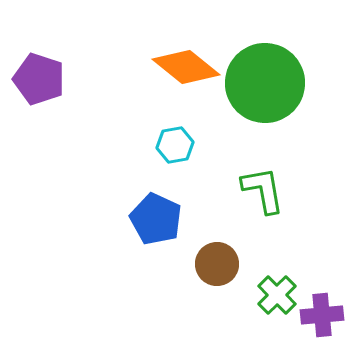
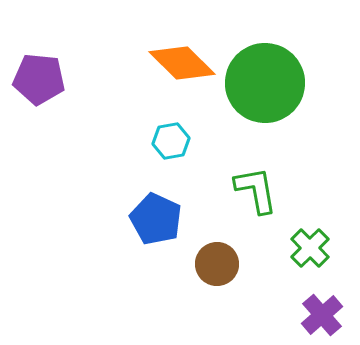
orange diamond: moved 4 px left, 4 px up; rotated 6 degrees clockwise
purple pentagon: rotated 12 degrees counterclockwise
cyan hexagon: moved 4 px left, 4 px up
green L-shape: moved 7 px left
green cross: moved 33 px right, 47 px up
purple cross: rotated 36 degrees counterclockwise
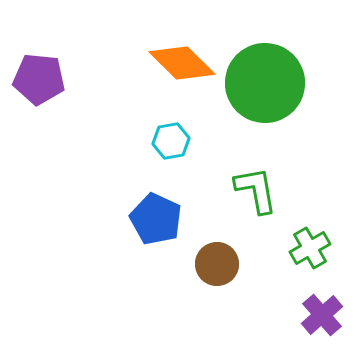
green cross: rotated 15 degrees clockwise
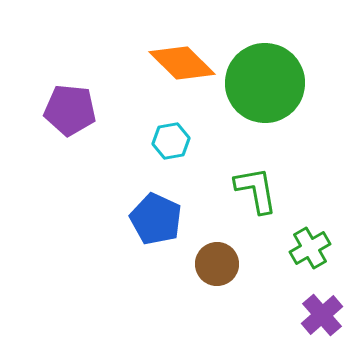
purple pentagon: moved 31 px right, 31 px down
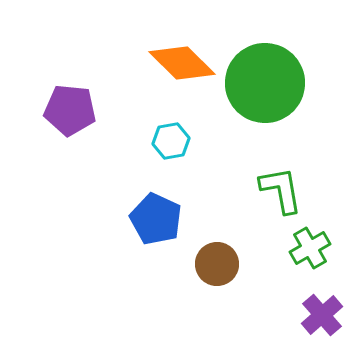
green L-shape: moved 25 px right
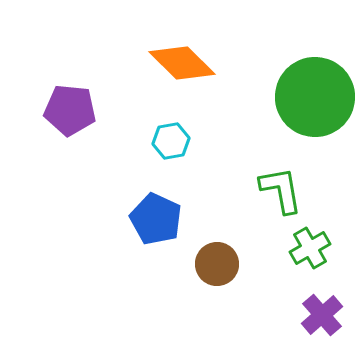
green circle: moved 50 px right, 14 px down
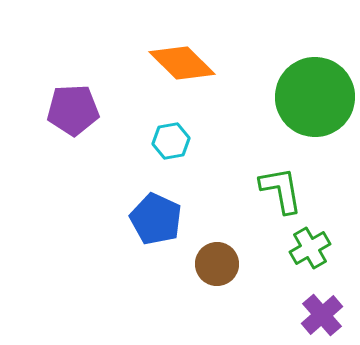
purple pentagon: moved 3 px right; rotated 9 degrees counterclockwise
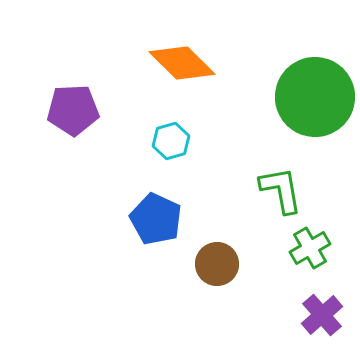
cyan hexagon: rotated 6 degrees counterclockwise
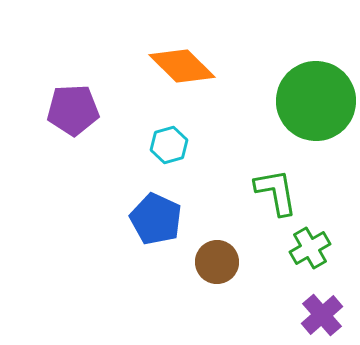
orange diamond: moved 3 px down
green circle: moved 1 px right, 4 px down
cyan hexagon: moved 2 px left, 4 px down
green L-shape: moved 5 px left, 2 px down
brown circle: moved 2 px up
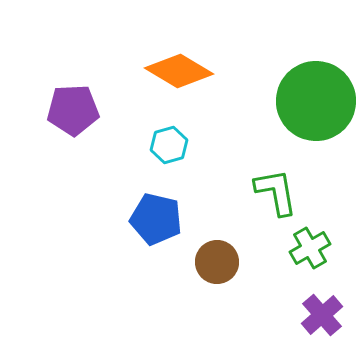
orange diamond: moved 3 px left, 5 px down; rotated 14 degrees counterclockwise
blue pentagon: rotated 12 degrees counterclockwise
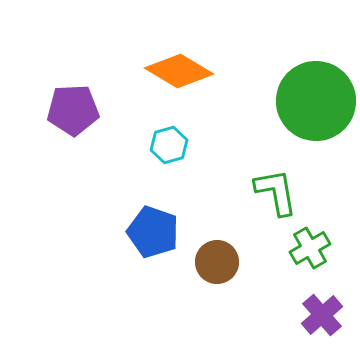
blue pentagon: moved 3 px left, 13 px down; rotated 6 degrees clockwise
